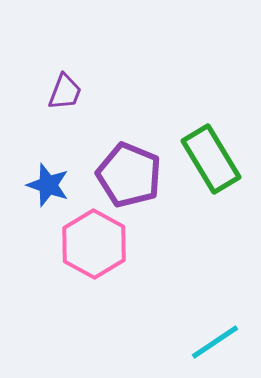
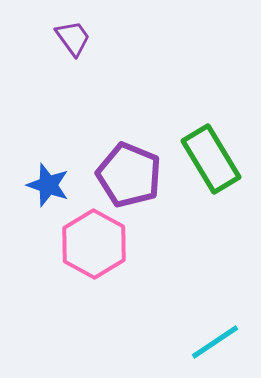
purple trapezoid: moved 8 px right, 54 px up; rotated 57 degrees counterclockwise
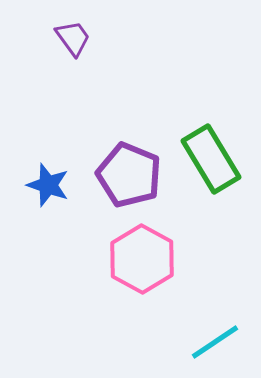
pink hexagon: moved 48 px right, 15 px down
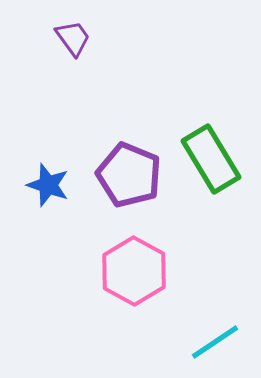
pink hexagon: moved 8 px left, 12 px down
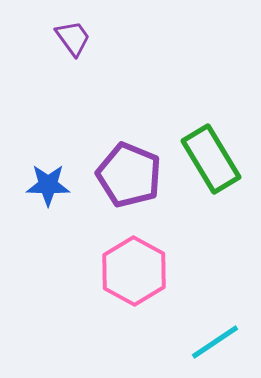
blue star: rotated 18 degrees counterclockwise
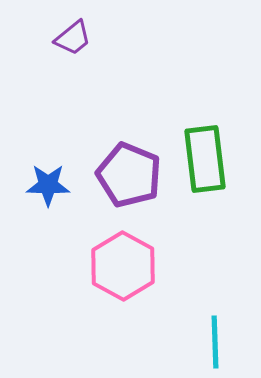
purple trapezoid: rotated 87 degrees clockwise
green rectangle: moved 6 px left; rotated 24 degrees clockwise
pink hexagon: moved 11 px left, 5 px up
cyan line: rotated 58 degrees counterclockwise
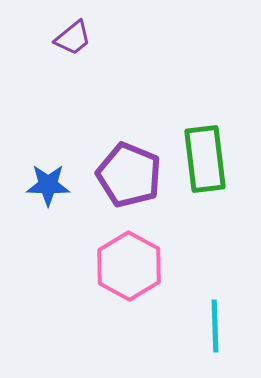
pink hexagon: moved 6 px right
cyan line: moved 16 px up
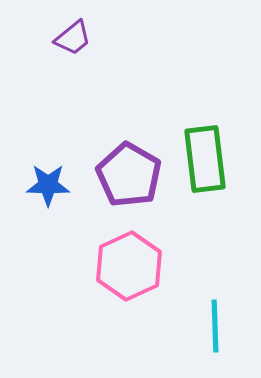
purple pentagon: rotated 8 degrees clockwise
pink hexagon: rotated 6 degrees clockwise
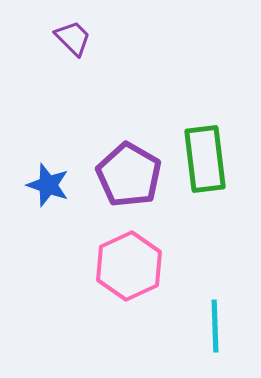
purple trapezoid: rotated 96 degrees counterclockwise
blue star: rotated 18 degrees clockwise
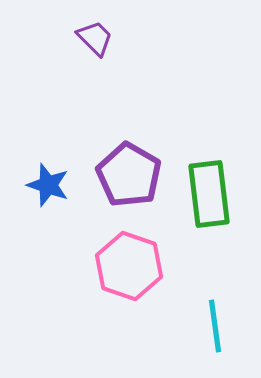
purple trapezoid: moved 22 px right
green rectangle: moved 4 px right, 35 px down
pink hexagon: rotated 16 degrees counterclockwise
cyan line: rotated 6 degrees counterclockwise
